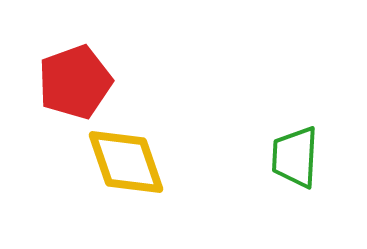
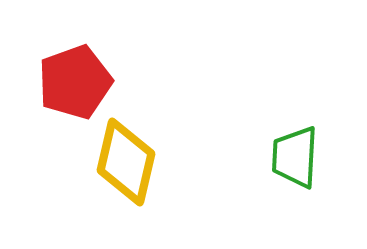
yellow diamond: rotated 32 degrees clockwise
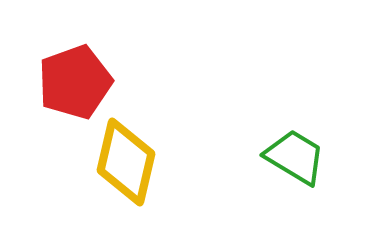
green trapezoid: rotated 118 degrees clockwise
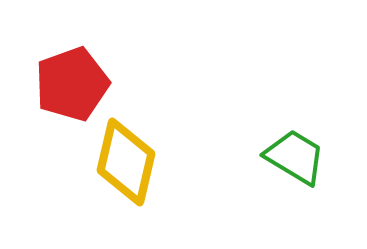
red pentagon: moved 3 px left, 2 px down
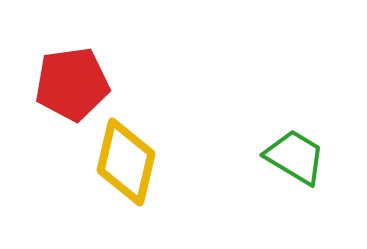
red pentagon: rotated 12 degrees clockwise
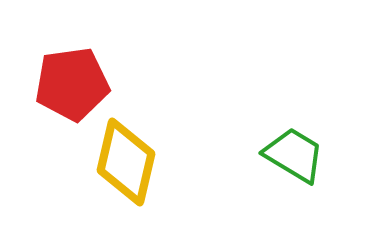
green trapezoid: moved 1 px left, 2 px up
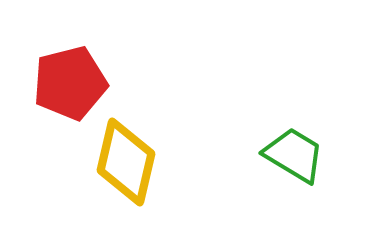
red pentagon: moved 2 px left, 1 px up; rotated 6 degrees counterclockwise
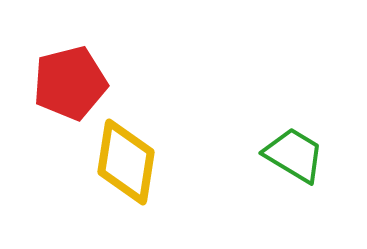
yellow diamond: rotated 4 degrees counterclockwise
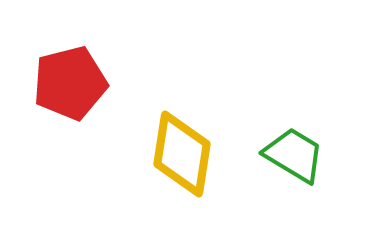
yellow diamond: moved 56 px right, 8 px up
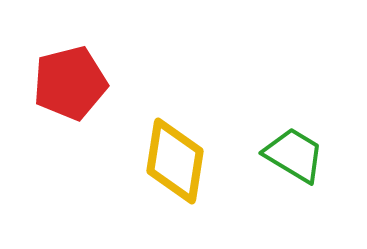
yellow diamond: moved 7 px left, 7 px down
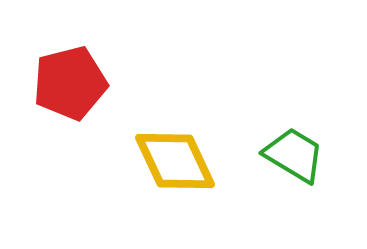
yellow diamond: rotated 34 degrees counterclockwise
